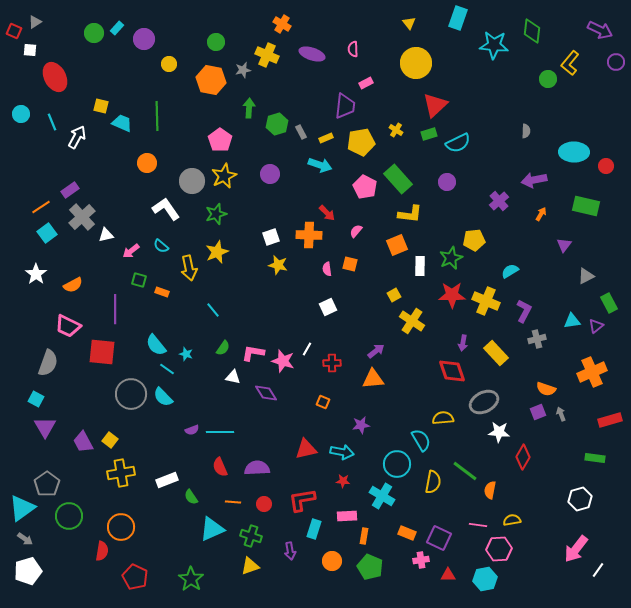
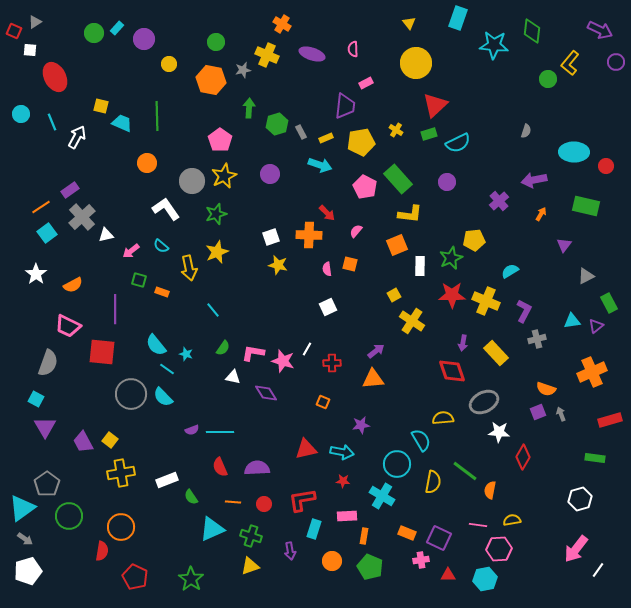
gray semicircle at (526, 131): rotated 16 degrees clockwise
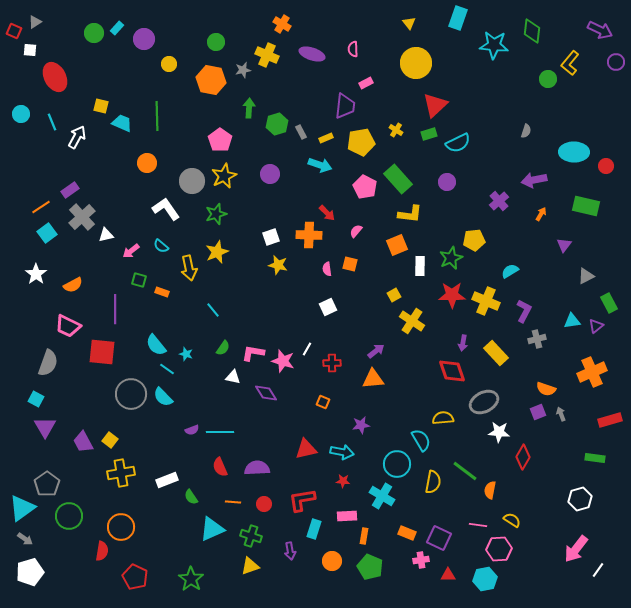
yellow semicircle at (512, 520): rotated 42 degrees clockwise
white pentagon at (28, 571): moved 2 px right, 1 px down
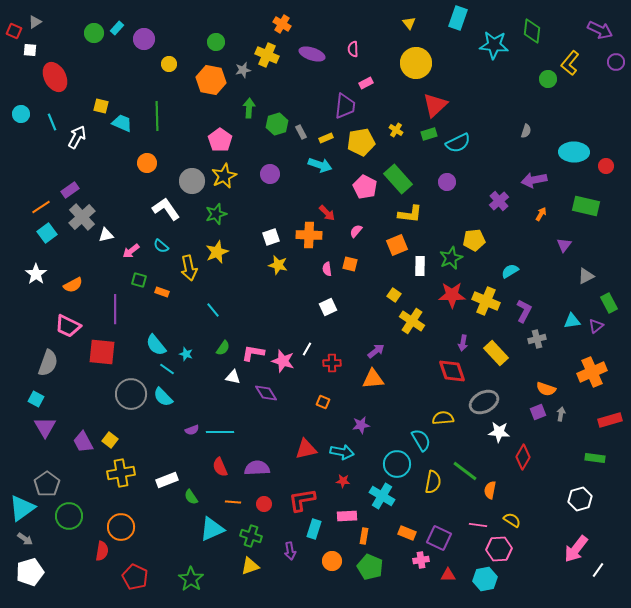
yellow square at (394, 295): rotated 24 degrees counterclockwise
gray arrow at (561, 414): rotated 32 degrees clockwise
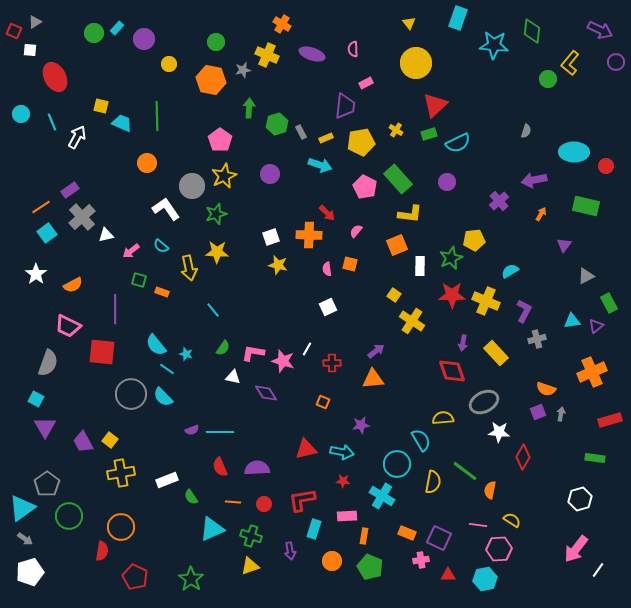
gray circle at (192, 181): moved 5 px down
yellow star at (217, 252): rotated 25 degrees clockwise
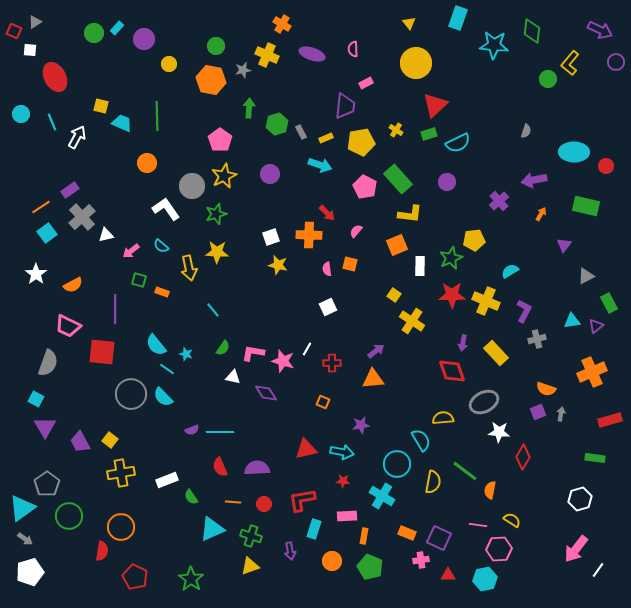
green circle at (216, 42): moved 4 px down
purple trapezoid at (83, 442): moved 3 px left
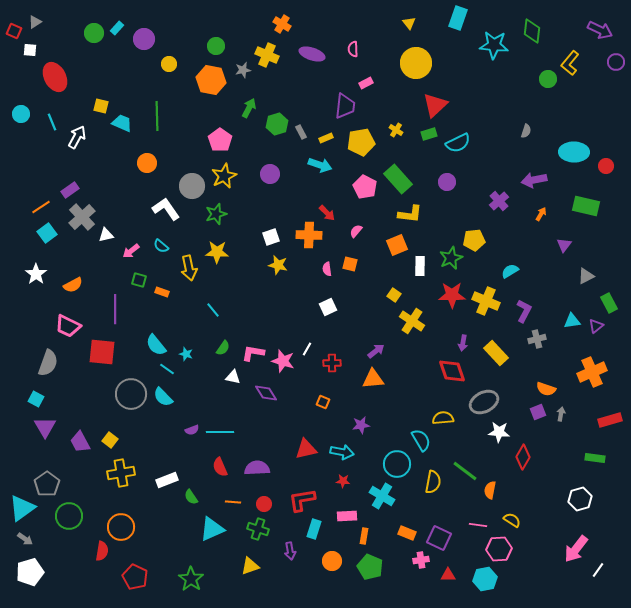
green arrow at (249, 108): rotated 24 degrees clockwise
green cross at (251, 536): moved 7 px right, 7 px up
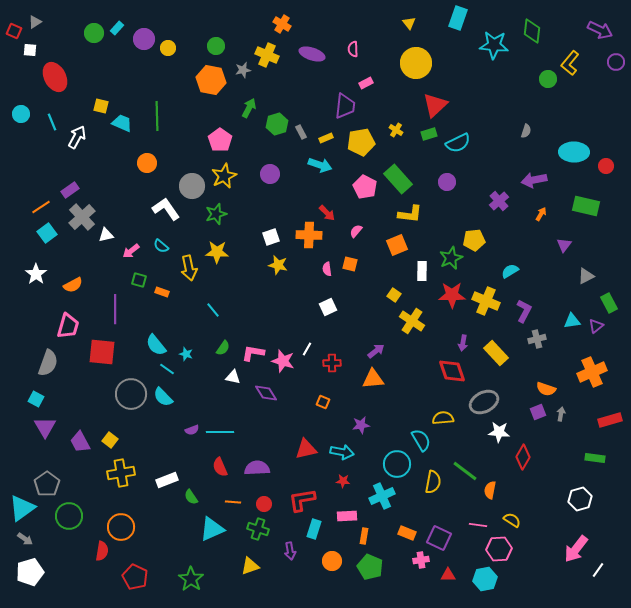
yellow circle at (169, 64): moved 1 px left, 16 px up
white rectangle at (420, 266): moved 2 px right, 5 px down
pink trapezoid at (68, 326): rotated 100 degrees counterclockwise
cyan cross at (382, 496): rotated 35 degrees clockwise
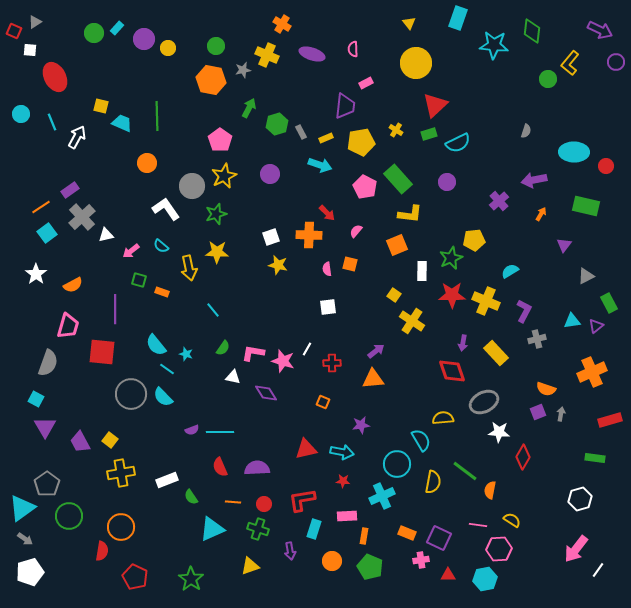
white square at (328, 307): rotated 18 degrees clockwise
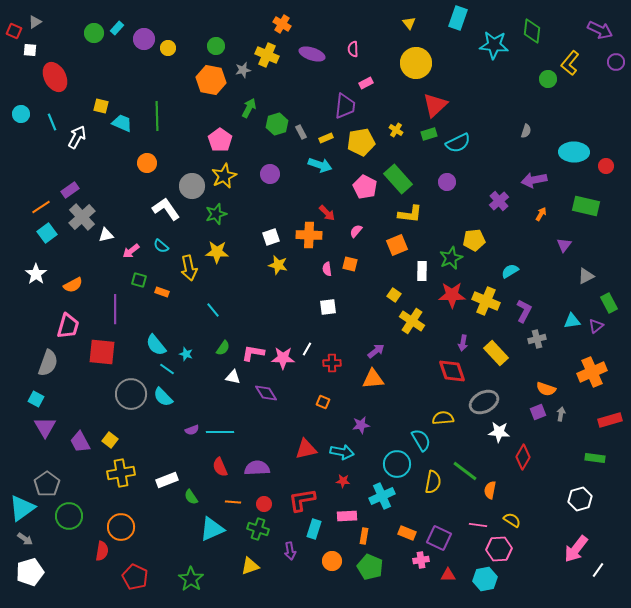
pink star at (283, 361): moved 3 px up; rotated 15 degrees counterclockwise
